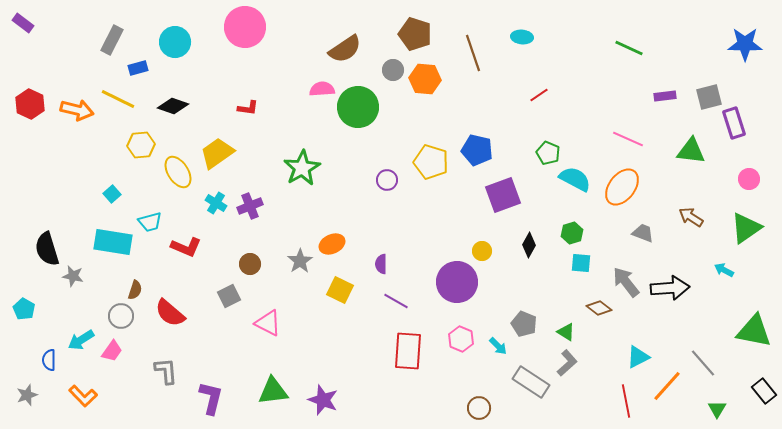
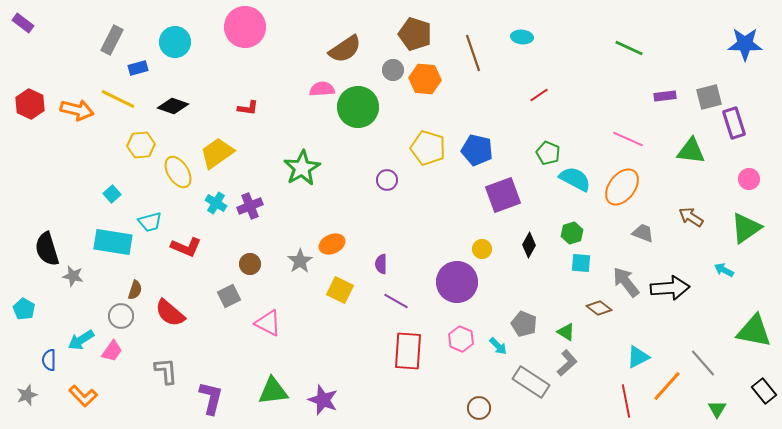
yellow pentagon at (431, 162): moved 3 px left, 14 px up
yellow circle at (482, 251): moved 2 px up
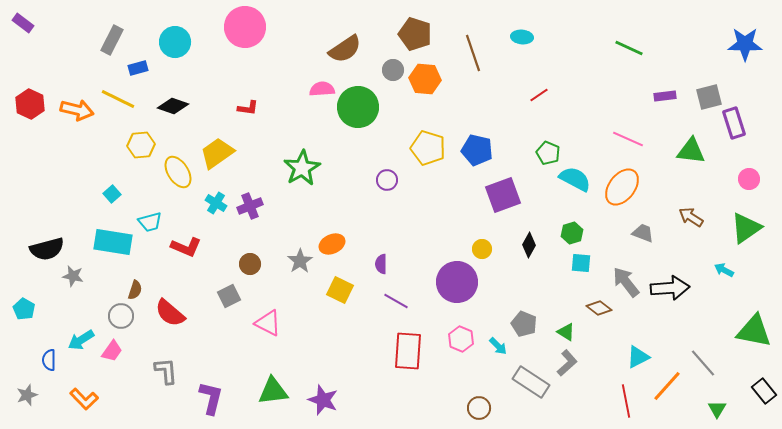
black semicircle at (47, 249): rotated 88 degrees counterclockwise
orange L-shape at (83, 396): moved 1 px right, 3 px down
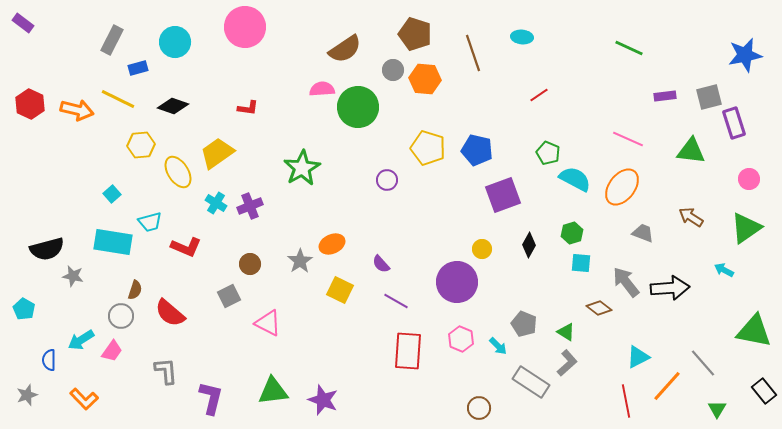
blue star at (745, 44): moved 11 px down; rotated 12 degrees counterclockwise
purple semicircle at (381, 264): rotated 42 degrees counterclockwise
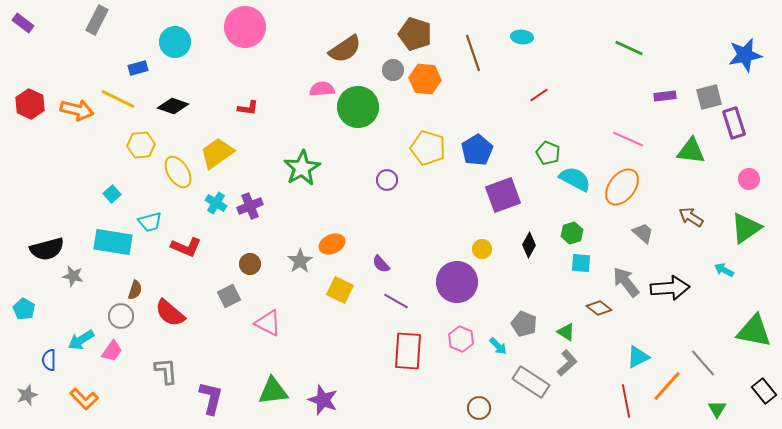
gray rectangle at (112, 40): moved 15 px left, 20 px up
blue pentagon at (477, 150): rotated 28 degrees clockwise
gray trapezoid at (643, 233): rotated 20 degrees clockwise
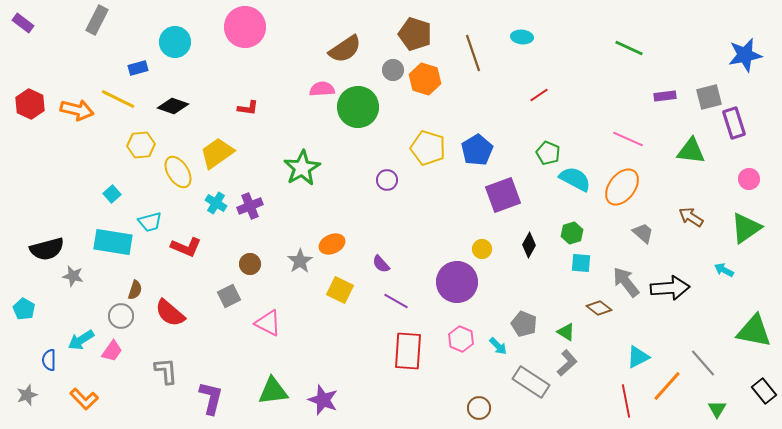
orange hexagon at (425, 79): rotated 12 degrees clockwise
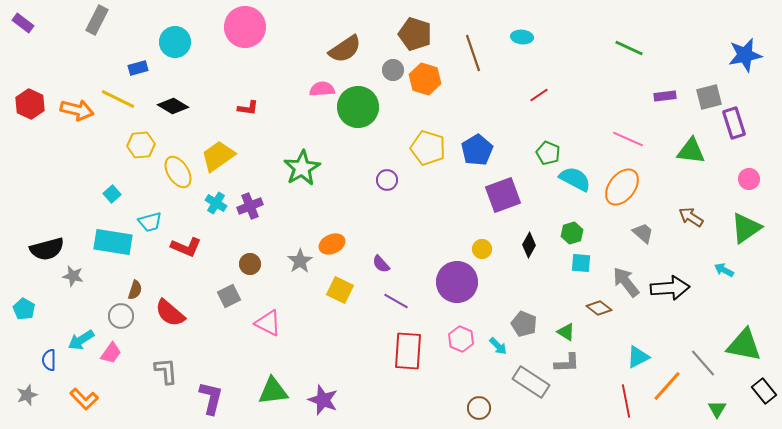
black diamond at (173, 106): rotated 12 degrees clockwise
yellow trapezoid at (217, 153): moved 1 px right, 3 px down
green triangle at (754, 331): moved 10 px left, 14 px down
pink trapezoid at (112, 351): moved 1 px left, 2 px down
gray L-shape at (567, 363): rotated 40 degrees clockwise
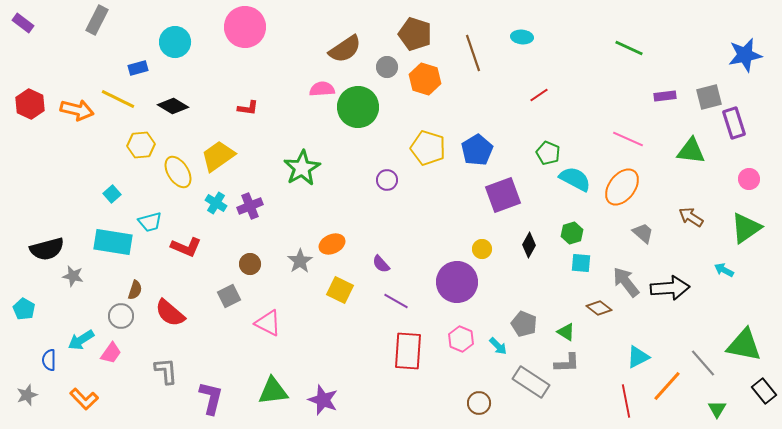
gray circle at (393, 70): moved 6 px left, 3 px up
brown circle at (479, 408): moved 5 px up
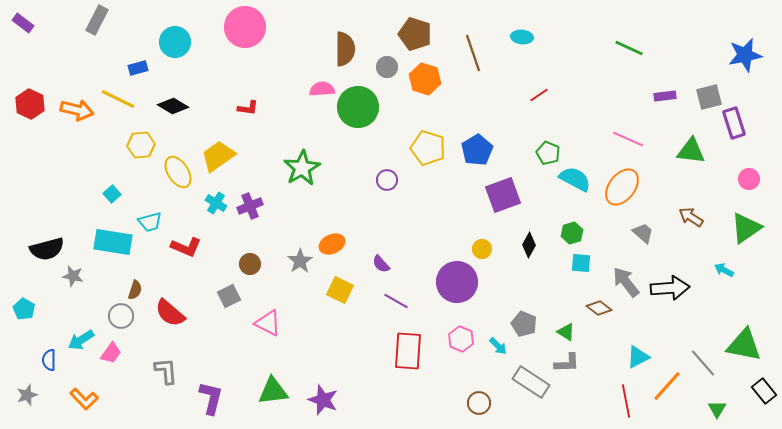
brown semicircle at (345, 49): rotated 56 degrees counterclockwise
